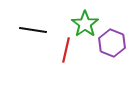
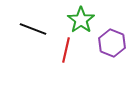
green star: moved 4 px left, 4 px up
black line: moved 1 px up; rotated 12 degrees clockwise
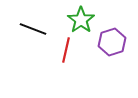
purple hexagon: moved 1 px up; rotated 20 degrees clockwise
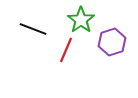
red line: rotated 10 degrees clockwise
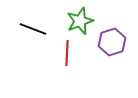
green star: moved 1 px left, 1 px down; rotated 16 degrees clockwise
red line: moved 1 px right, 3 px down; rotated 20 degrees counterclockwise
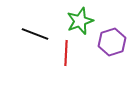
black line: moved 2 px right, 5 px down
red line: moved 1 px left
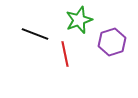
green star: moved 1 px left, 1 px up
red line: moved 1 px left, 1 px down; rotated 15 degrees counterclockwise
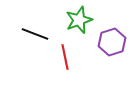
red line: moved 3 px down
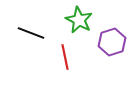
green star: rotated 24 degrees counterclockwise
black line: moved 4 px left, 1 px up
